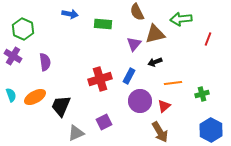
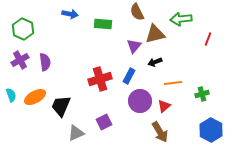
purple triangle: moved 2 px down
purple cross: moved 7 px right, 4 px down; rotated 30 degrees clockwise
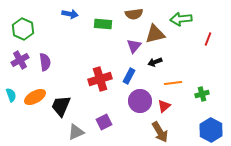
brown semicircle: moved 3 px left, 2 px down; rotated 72 degrees counterclockwise
gray triangle: moved 1 px up
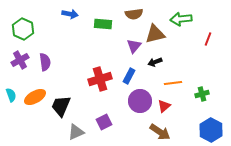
brown arrow: rotated 25 degrees counterclockwise
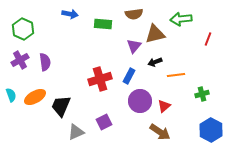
orange line: moved 3 px right, 8 px up
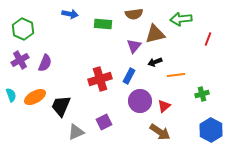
purple semicircle: moved 1 px down; rotated 30 degrees clockwise
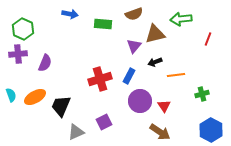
brown semicircle: rotated 12 degrees counterclockwise
purple cross: moved 2 px left, 6 px up; rotated 24 degrees clockwise
red triangle: rotated 24 degrees counterclockwise
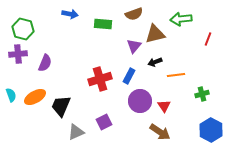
green hexagon: rotated 10 degrees counterclockwise
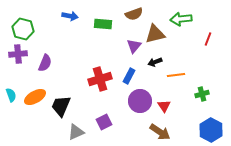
blue arrow: moved 2 px down
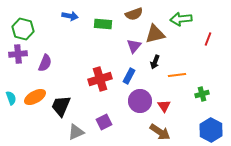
black arrow: rotated 48 degrees counterclockwise
orange line: moved 1 px right
cyan semicircle: moved 3 px down
